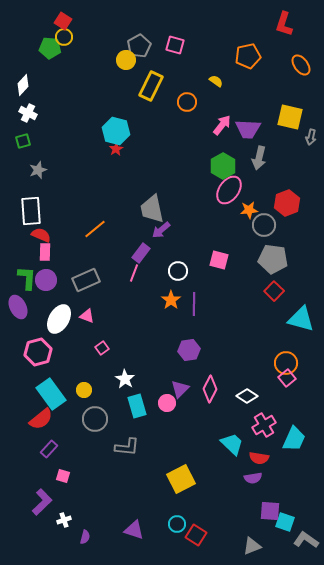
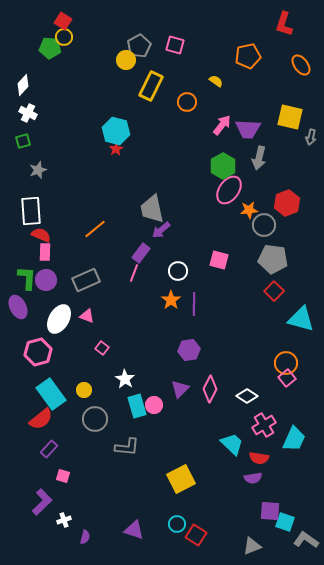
pink square at (102, 348): rotated 16 degrees counterclockwise
pink circle at (167, 403): moved 13 px left, 2 px down
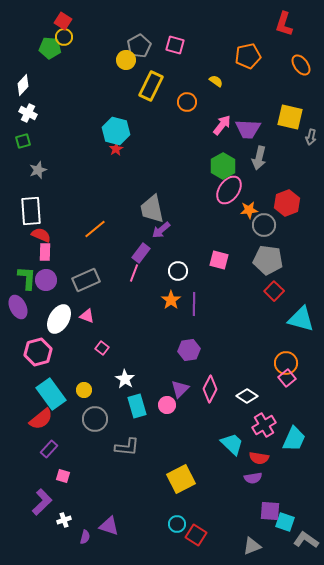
gray pentagon at (273, 259): moved 5 px left, 1 px down
pink circle at (154, 405): moved 13 px right
purple triangle at (134, 530): moved 25 px left, 4 px up
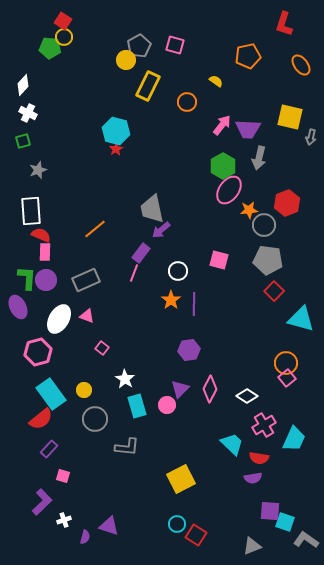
yellow rectangle at (151, 86): moved 3 px left
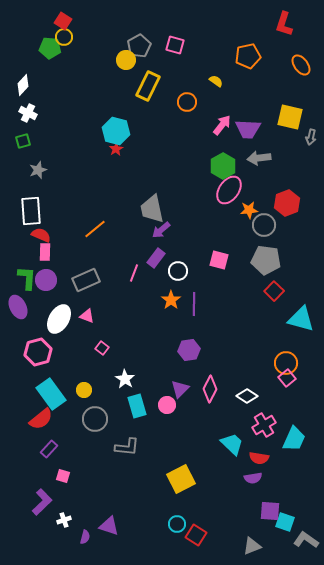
gray arrow at (259, 158): rotated 70 degrees clockwise
purple rectangle at (141, 253): moved 15 px right, 5 px down
gray pentagon at (268, 260): moved 2 px left
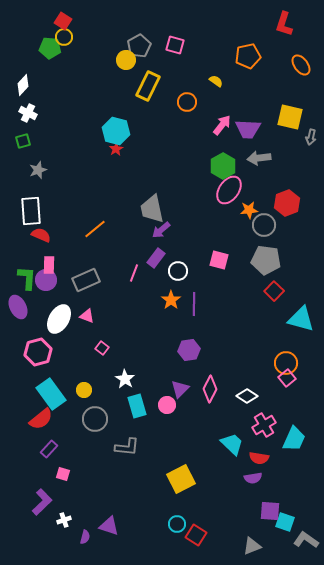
pink rectangle at (45, 252): moved 4 px right, 13 px down
pink square at (63, 476): moved 2 px up
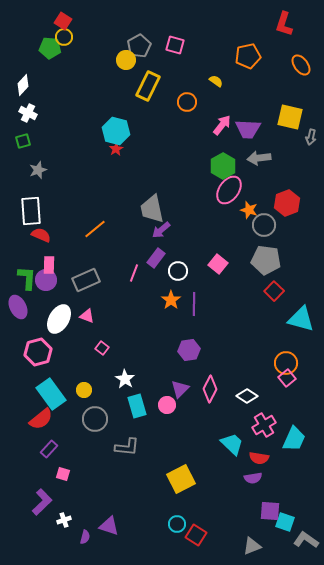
orange star at (249, 210): rotated 24 degrees clockwise
pink square at (219, 260): moved 1 px left, 4 px down; rotated 24 degrees clockwise
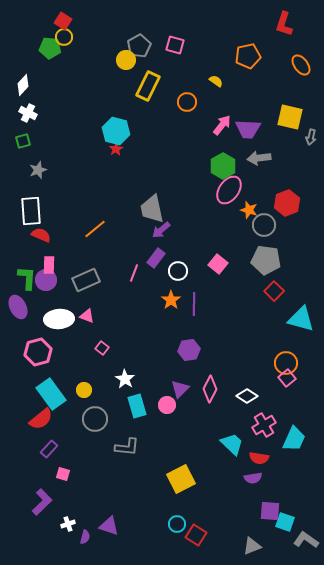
white ellipse at (59, 319): rotated 56 degrees clockwise
white cross at (64, 520): moved 4 px right, 4 px down
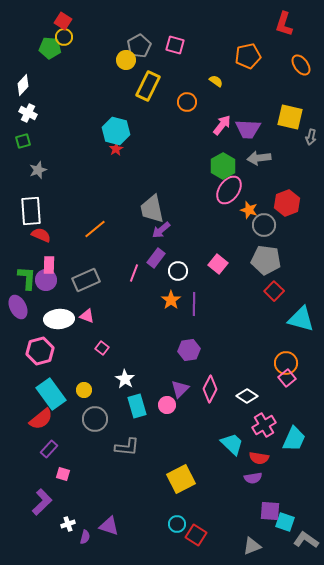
pink hexagon at (38, 352): moved 2 px right, 1 px up
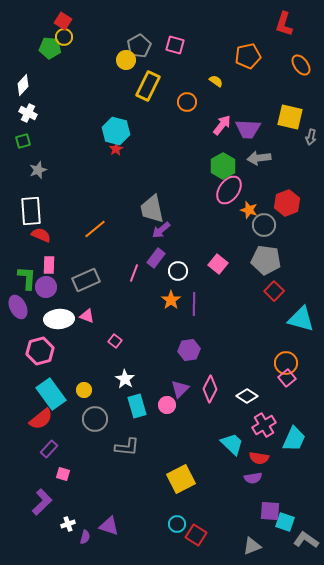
purple circle at (46, 280): moved 7 px down
pink square at (102, 348): moved 13 px right, 7 px up
